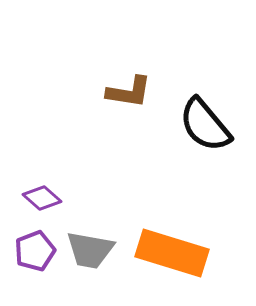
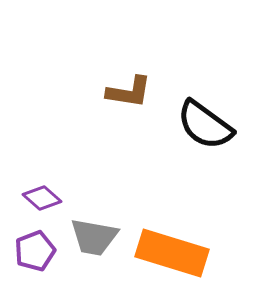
black semicircle: rotated 14 degrees counterclockwise
gray trapezoid: moved 4 px right, 13 px up
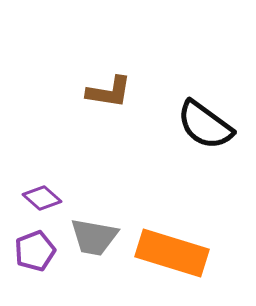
brown L-shape: moved 20 px left
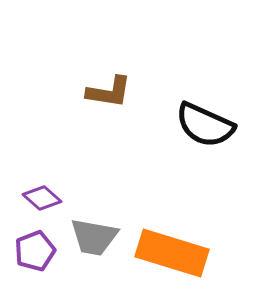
black semicircle: rotated 12 degrees counterclockwise
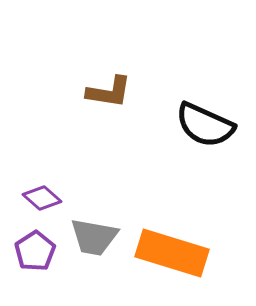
purple pentagon: rotated 12 degrees counterclockwise
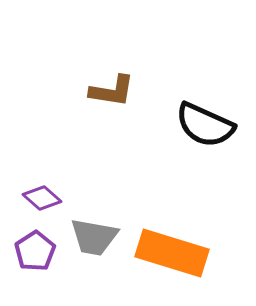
brown L-shape: moved 3 px right, 1 px up
